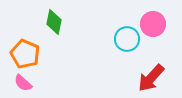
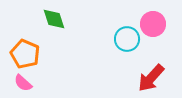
green diamond: moved 3 px up; rotated 30 degrees counterclockwise
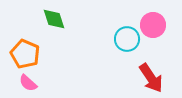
pink circle: moved 1 px down
red arrow: rotated 76 degrees counterclockwise
pink semicircle: moved 5 px right
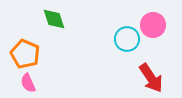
pink semicircle: rotated 24 degrees clockwise
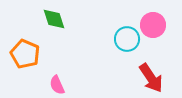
pink semicircle: moved 29 px right, 2 px down
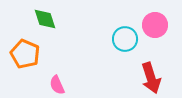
green diamond: moved 9 px left
pink circle: moved 2 px right
cyan circle: moved 2 px left
red arrow: rotated 16 degrees clockwise
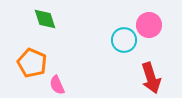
pink circle: moved 6 px left
cyan circle: moved 1 px left, 1 px down
orange pentagon: moved 7 px right, 9 px down
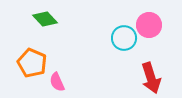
green diamond: rotated 25 degrees counterclockwise
cyan circle: moved 2 px up
pink semicircle: moved 3 px up
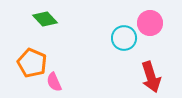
pink circle: moved 1 px right, 2 px up
red arrow: moved 1 px up
pink semicircle: moved 3 px left
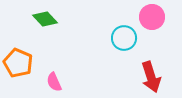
pink circle: moved 2 px right, 6 px up
orange pentagon: moved 14 px left
